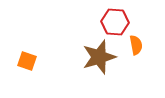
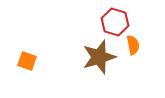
red hexagon: rotated 12 degrees clockwise
orange semicircle: moved 3 px left
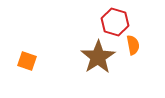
brown star: moved 1 px left; rotated 16 degrees counterclockwise
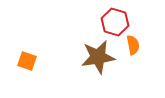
brown star: rotated 24 degrees clockwise
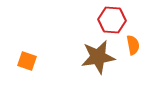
red hexagon: moved 3 px left, 2 px up; rotated 12 degrees counterclockwise
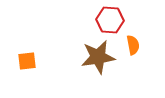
red hexagon: moved 2 px left
orange square: rotated 24 degrees counterclockwise
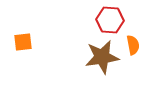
brown star: moved 4 px right
orange square: moved 4 px left, 19 px up
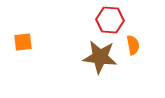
brown star: moved 2 px left; rotated 16 degrees clockwise
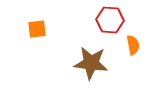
orange square: moved 14 px right, 13 px up
brown star: moved 9 px left, 6 px down
